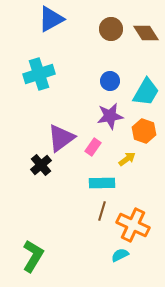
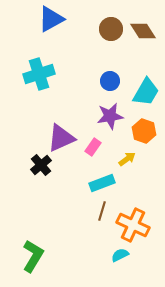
brown diamond: moved 3 px left, 2 px up
purple triangle: rotated 12 degrees clockwise
cyan rectangle: rotated 20 degrees counterclockwise
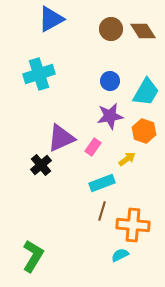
orange cross: rotated 20 degrees counterclockwise
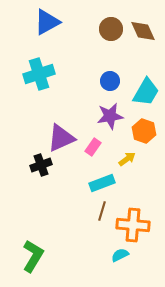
blue triangle: moved 4 px left, 3 px down
brown diamond: rotated 8 degrees clockwise
black cross: rotated 20 degrees clockwise
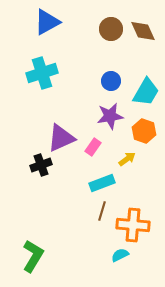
cyan cross: moved 3 px right, 1 px up
blue circle: moved 1 px right
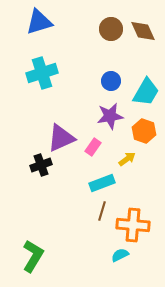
blue triangle: moved 8 px left; rotated 12 degrees clockwise
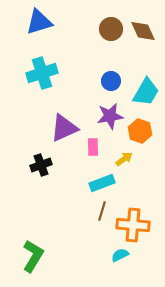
orange hexagon: moved 4 px left
purple triangle: moved 3 px right, 10 px up
pink rectangle: rotated 36 degrees counterclockwise
yellow arrow: moved 3 px left
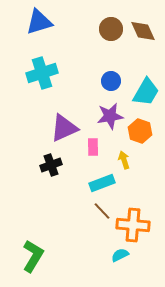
yellow arrow: moved 1 px down; rotated 72 degrees counterclockwise
black cross: moved 10 px right
brown line: rotated 60 degrees counterclockwise
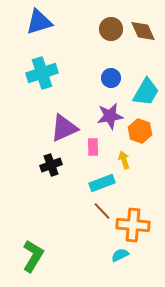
blue circle: moved 3 px up
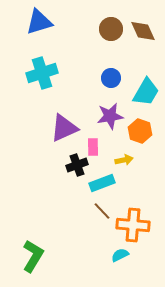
yellow arrow: rotated 96 degrees clockwise
black cross: moved 26 px right
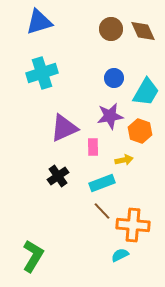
blue circle: moved 3 px right
black cross: moved 19 px left, 11 px down; rotated 15 degrees counterclockwise
